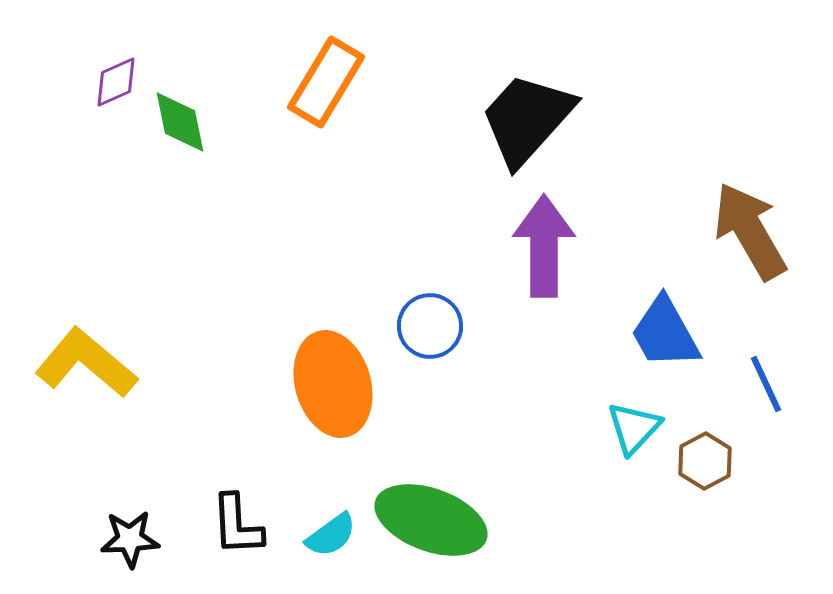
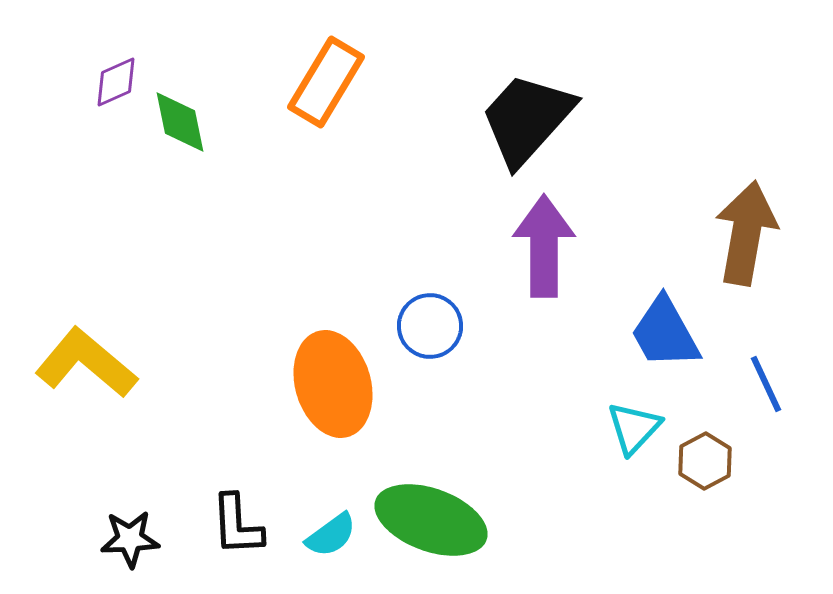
brown arrow: moved 4 px left, 2 px down; rotated 40 degrees clockwise
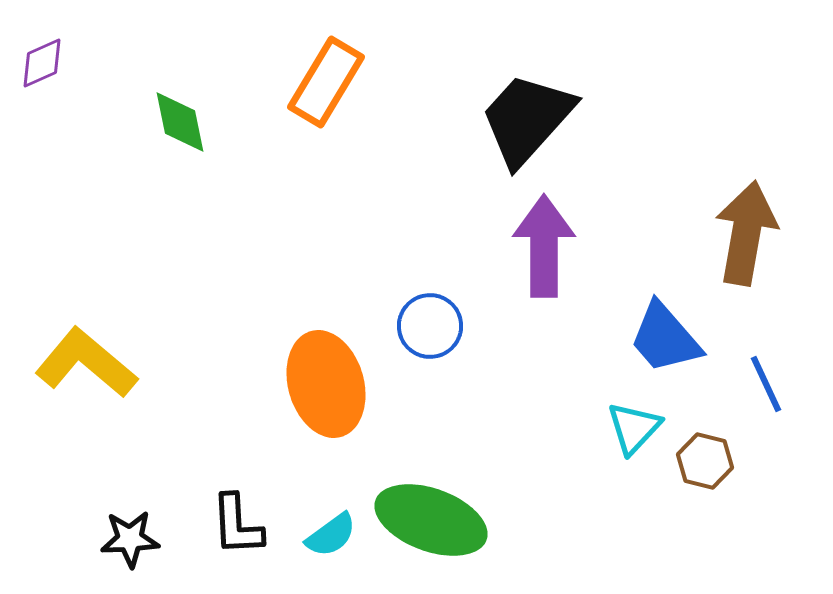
purple diamond: moved 74 px left, 19 px up
blue trapezoid: moved 5 px down; rotated 12 degrees counterclockwise
orange ellipse: moved 7 px left
brown hexagon: rotated 18 degrees counterclockwise
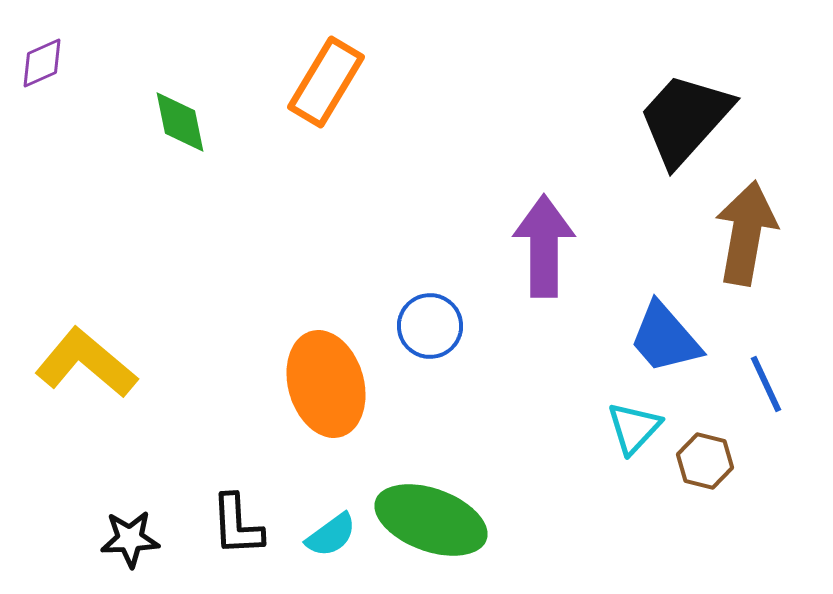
black trapezoid: moved 158 px right
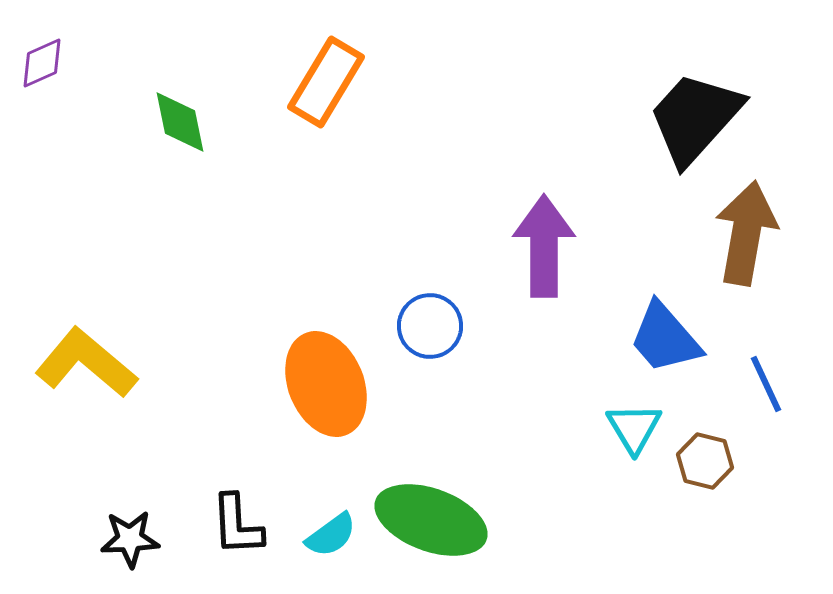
black trapezoid: moved 10 px right, 1 px up
orange ellipse: rotated 6 degrees counterclockwise
cyan triangle: rotated 14 degrees counterclockwise
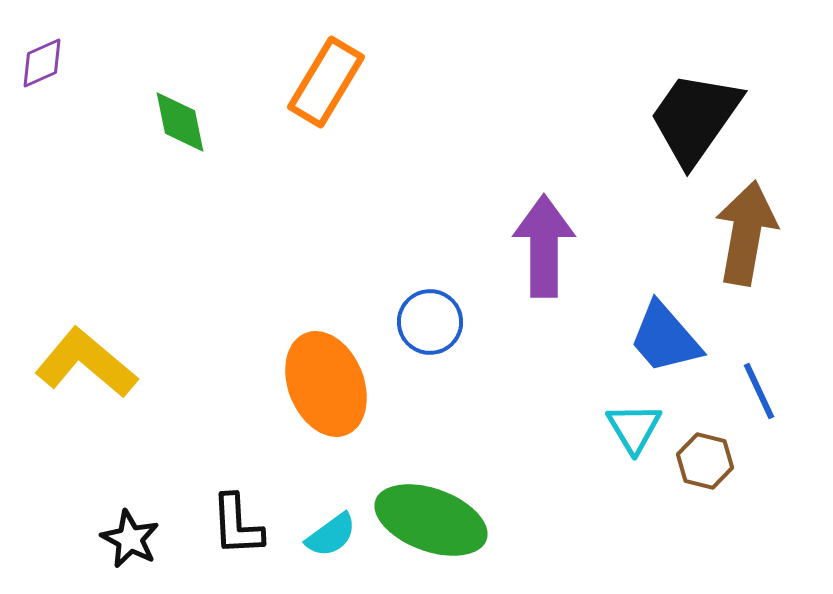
black trapezoid: rotated 7 degrees counterclockwise
blue circle: moved 4 px up
blue line: moved 7 px left, 7 px down
black star: rotated 30 degrees clockwise
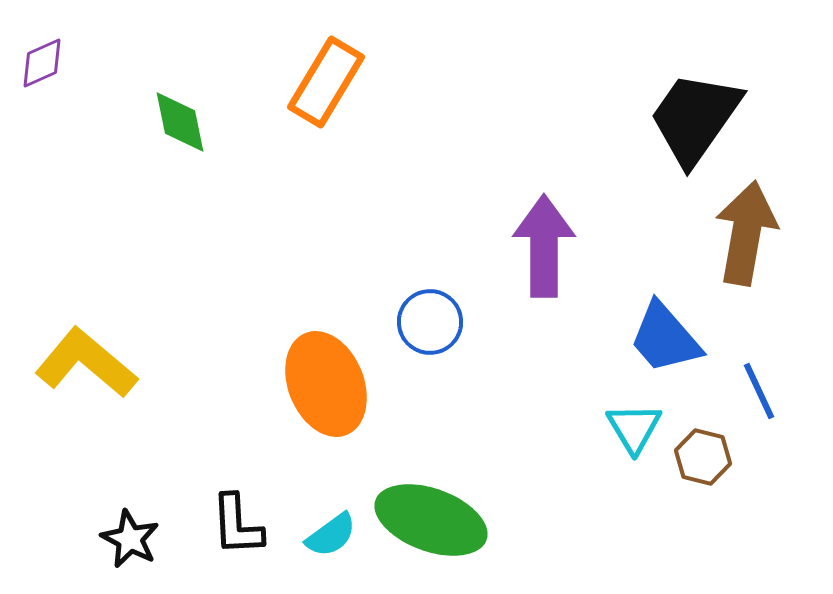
brown hexagon: moved 2 px left, 4 px up
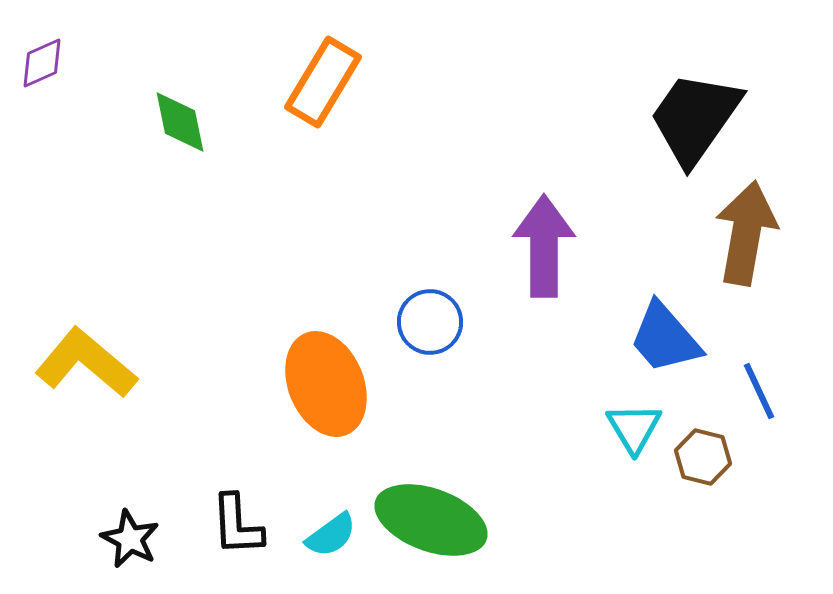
orange rectangle: moved 3 px left
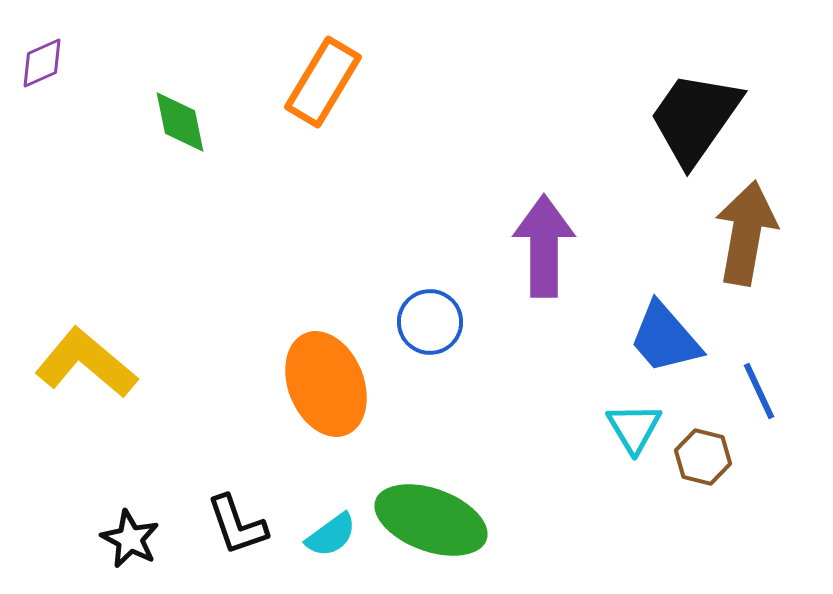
black L-shape: rotated 16 degrees counterclockwise
